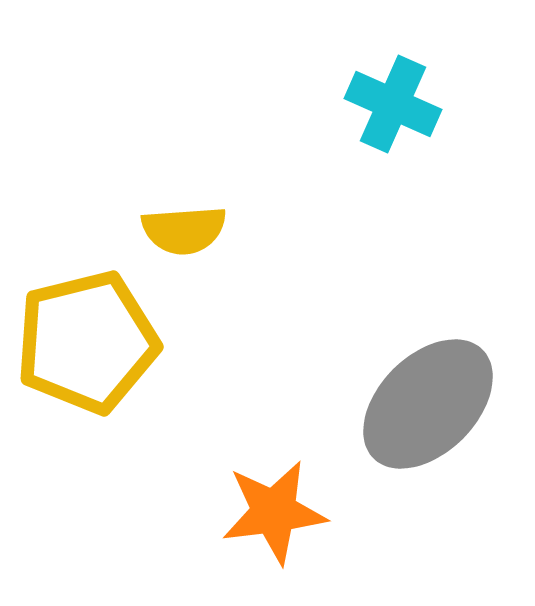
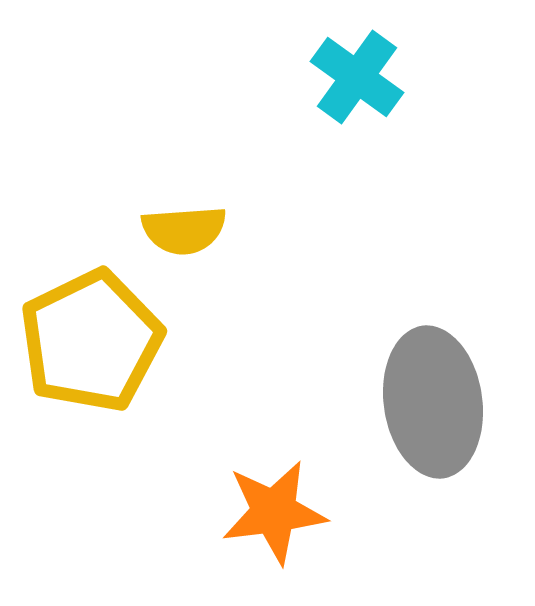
cyan cross: moved 36 px left, 27 px up; rotated 12 degrees clockwise
yellow pentagon: moved 4 px right, 1 px up; rotated 12 degrees counterclockwise
gray ellipse: moved 5 px right, 2 px up; rotated 53 degrees counterclockwise
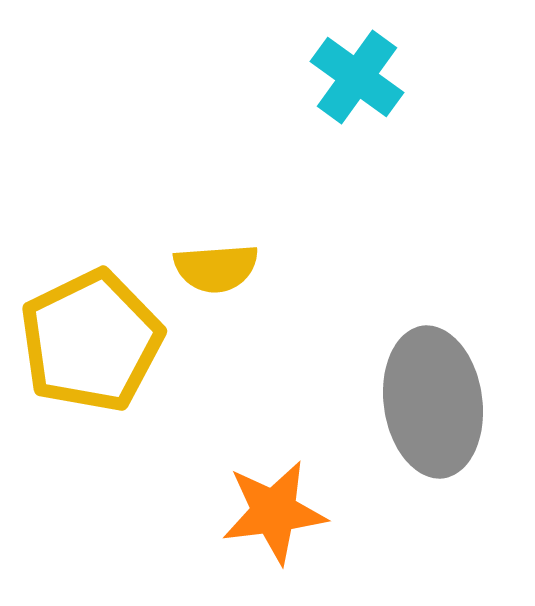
yellow semicircle: moved 32 px right, 38 px down
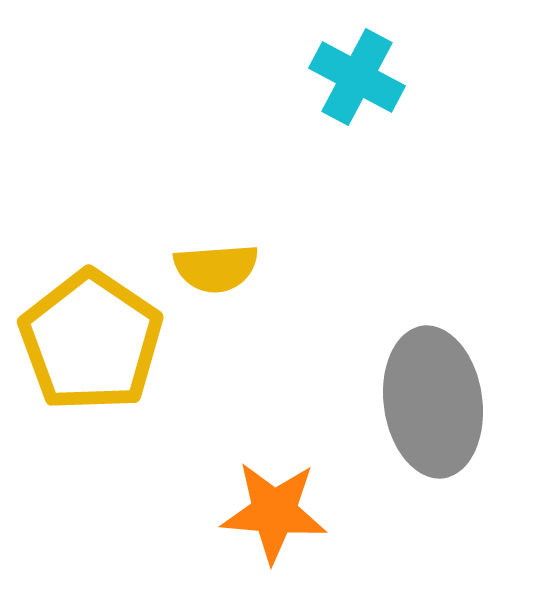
cyan cross: rotated 8 degrees counterclockwise
yellow pentagon: rotated 12 degrees counterclockwise
orange star: rotated 12 degrees clockwise
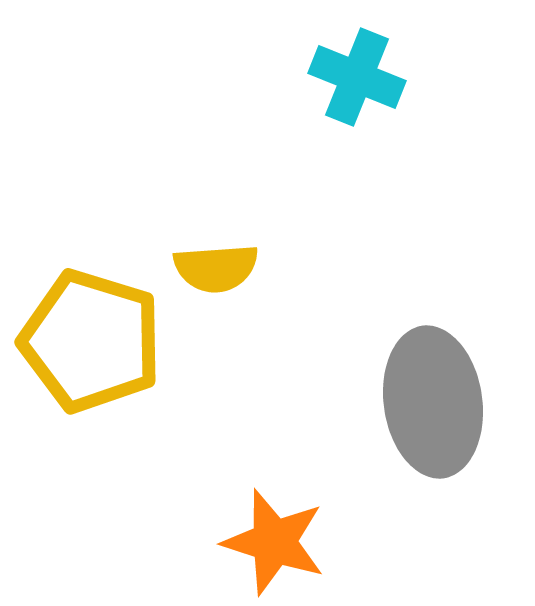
cyan cross: rotated 6 degrees counterclockwise
yellow pentagon: rotated 17 degrees counterclockwise
orange star: moved 30 px down; rotated 13 degrees clockwise
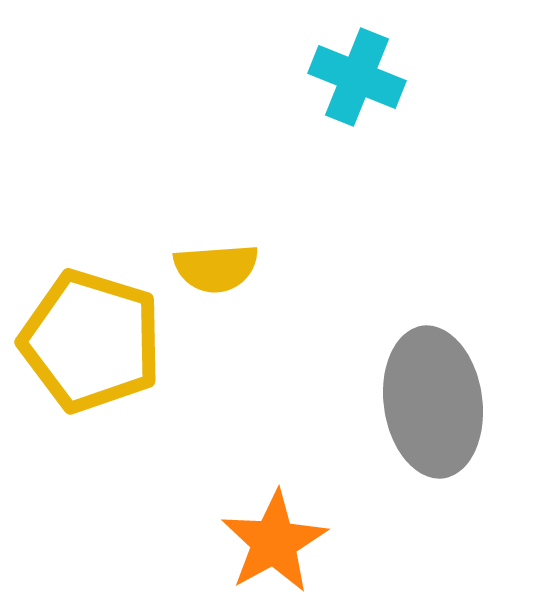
orange star: rotated 25 degrees clockwise
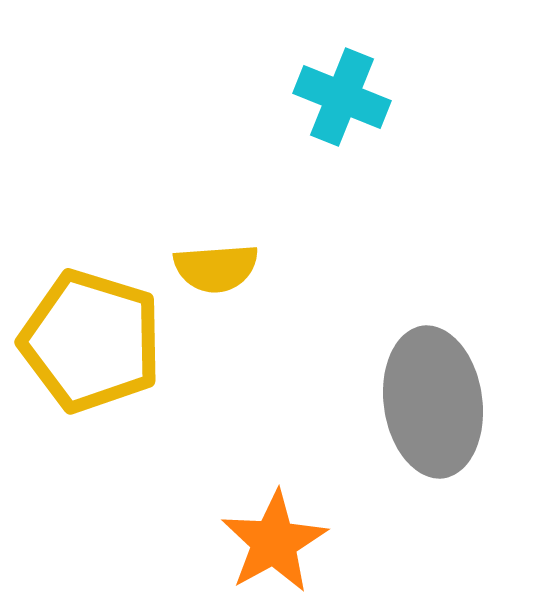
cyan cross: moved 15 px left, 20 px down
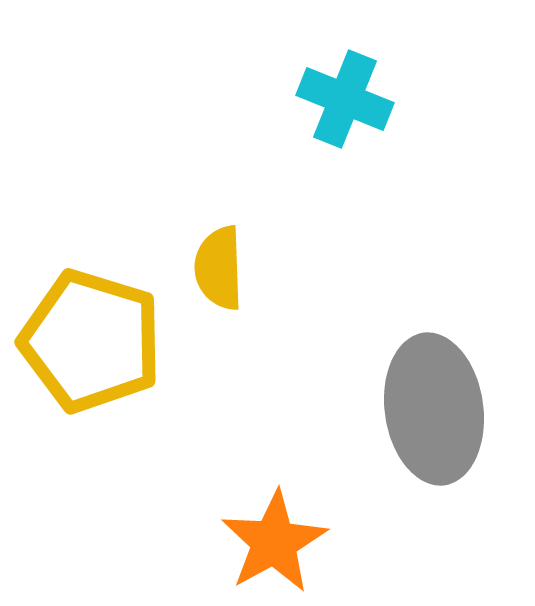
cyan cross: moved 3 px right, 2 px down
yellow semicircle: moved 3 px right; rotated 92 degrees clockwise
gray ellipse: moved 1 px right, 7 px down
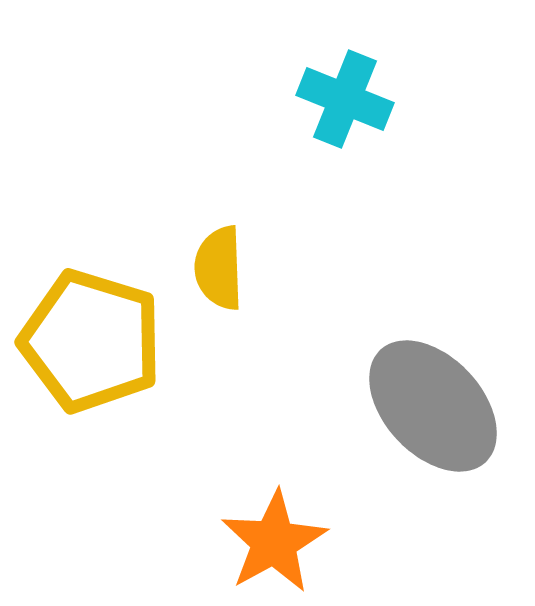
gray ellipse: moved 1 px left, 3 px up; rotated 35 degrees counterclockwise
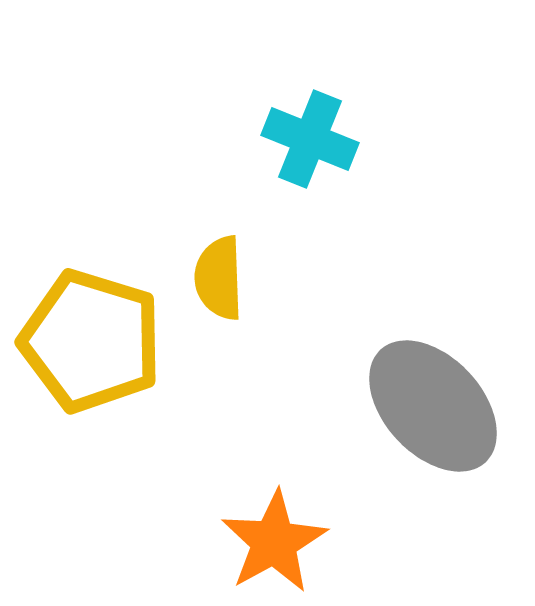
cyan cross: moved 35 px left, 40 px down
yellow semicircle: moved 10 px down
